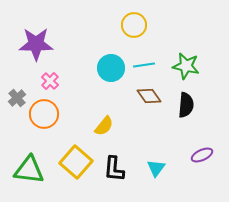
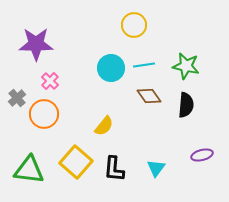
purple ellipse: rotated 10 degrees clockwise
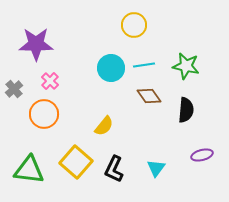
gray cross: moved 3 px left, 9 px up
black semicircle: moved 5 px down
black L-shape: rotated 20 degrees clockwise
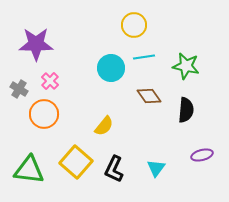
cyan line: moved 8 px up
gray cross: moved 5 px right; rotated 18 degrees counterclockwise
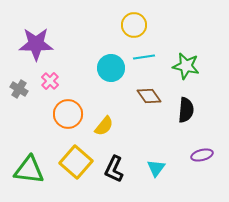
orange circle: moved 24 px right
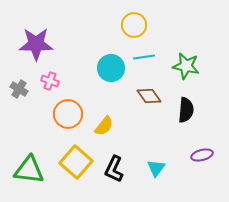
pink cross: rotated 24 degrees counterclockwise
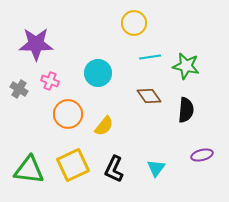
yellow circle: moved 2 px up
cyan line: moved 6 px right
cyan circle: moved 13 px left, 5 px down
yellow square: moved 3 px left, 3 px down; rotated 24 degrees clockwise
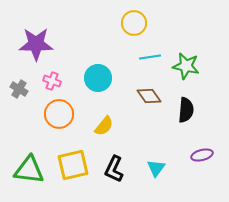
cyan circle: moved 5 px down
pink cross: moved 2 px right
orange circle: moved 9 px left
yellow square: rotated 12 degrees clockwise
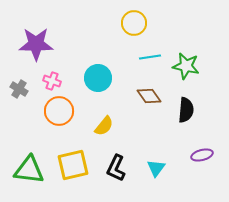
orange circle: moved 3 px up
black L-shape: moved 2 px right, 1 px up
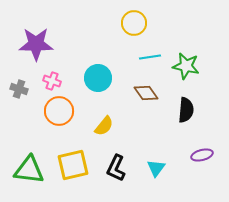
gray cross: rotated 12 degrees counterclockwise
brown diamond: moved 3 px left, 3 px up
